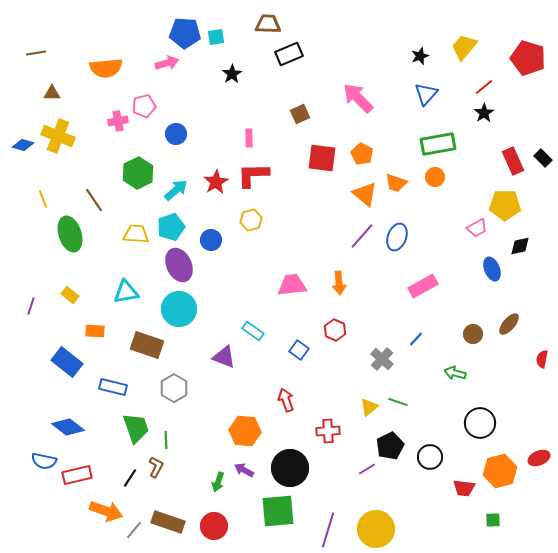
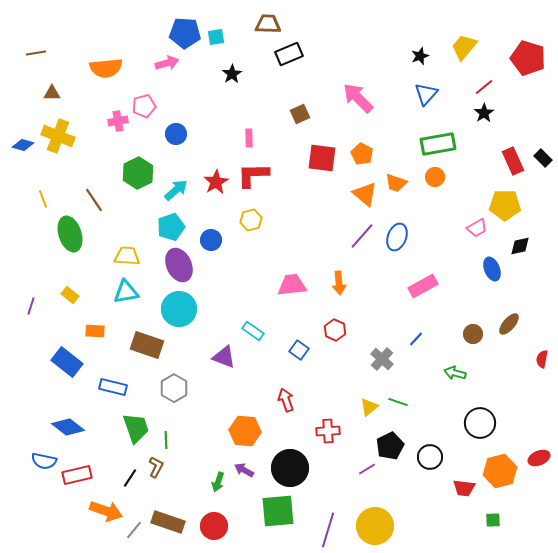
yellow trapezoid at (136, 234): moved 9 px left, 22 px down
yellow circle at (376, 529): moved 1 px left, 3 px up
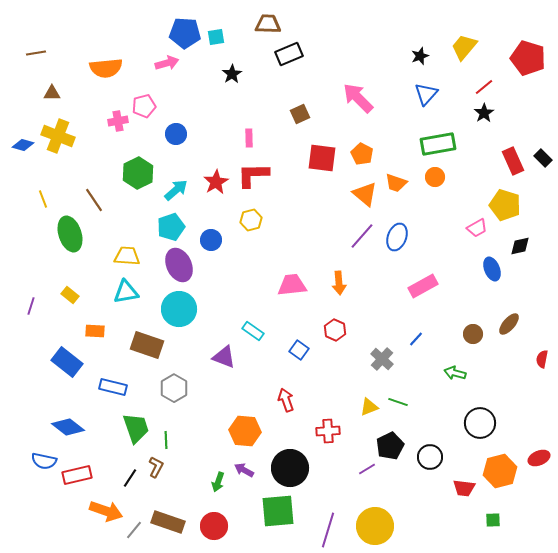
yellow pentagon at (505, 205): rotated 16 degrees clockwise
yellow triangle at (369, 407): rotated 18 degrees clockwise
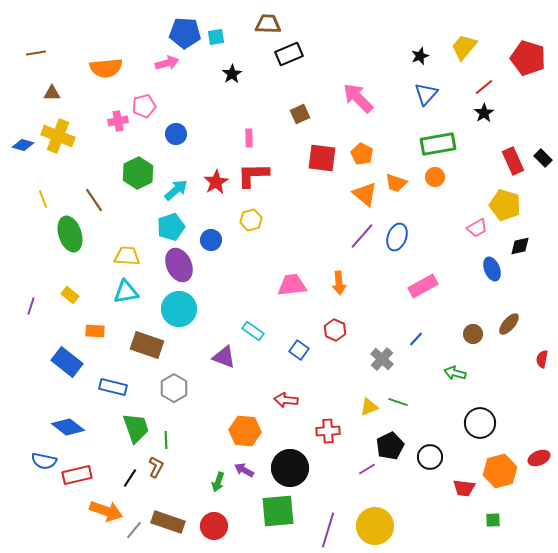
red arrow at (286, 400): rotated 65 degrees counterclockwise
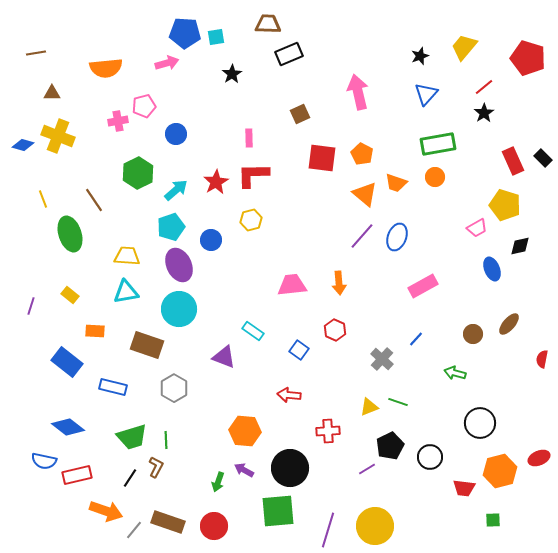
pink arrow at (358, 98): moved 6 px up; rotated 32 degrees clockwise
red arrow at (286, 400): moved 3 px right, 5 px up
green trapezoid at (136, 428): moved 4 px left, 9 px down; rotated 92 degrees clockwise
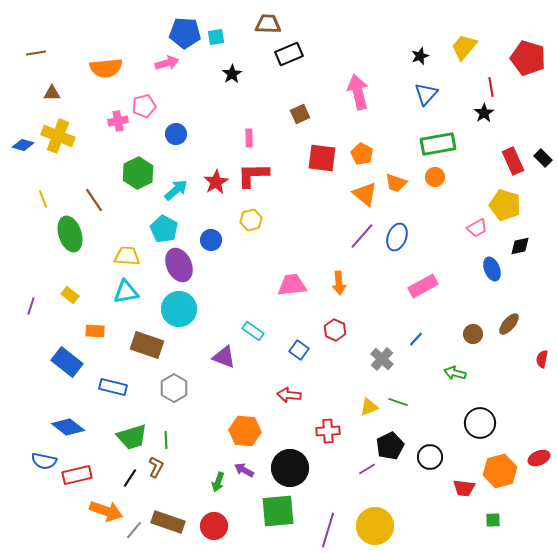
red line at (484, 87): moved 7 px right; rotated 60 degrees counterclockwise
cyan pentagon at (171, 227): moved 7 px left, 2 px down; rotated 24 degrees counterclockwise
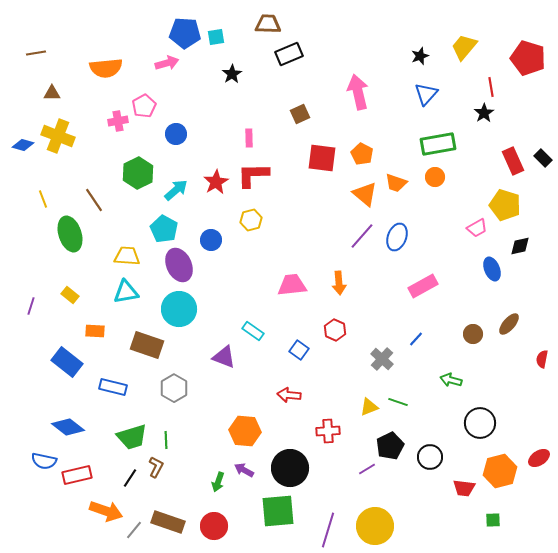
pink pentagon at (144, 106): rotated 15 degrees counterclockwise
green arrow at (455, 373): moved 4 px left, 7 px down
red ellipse at (539, 458): rotated 10 degrees counterclockwise
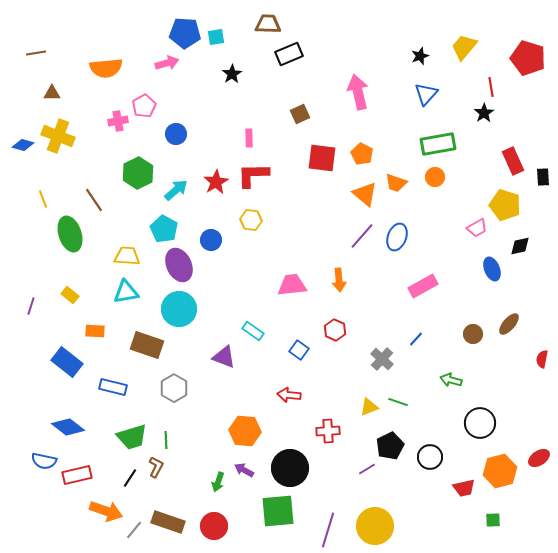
black rectangle at (543, 158): moved 19 px down; rotated 42 degrees clockwise
yellow hexagon at (251, 220): rotated 20 degrees clockwise
orange arrow at (339, 283): moved 3 px up
red trapezoid at (464, 488): rotated 20 degrees counterclockwise
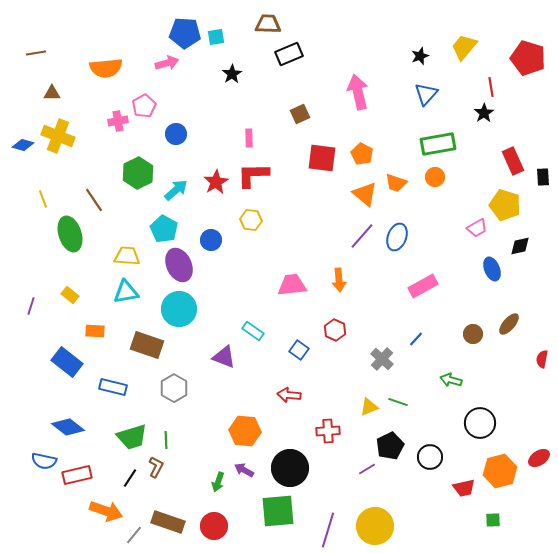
gray line at (134, 530): moved 5 px down
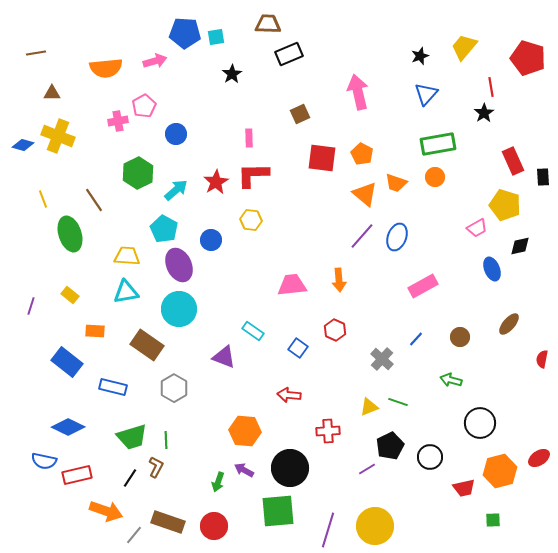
pink arrow at (167, 63): moved 12 px left, 2 px up
brown circle at (473, 334): moved 13 px left, 3 px down
brown rectangle at (147, 345): rotated 16 degrees clockwise
blue square at (299, 350): moved 1 px left, 2 px up
blue diamond at (68, 427): rotated 12 degrees counterclockwise
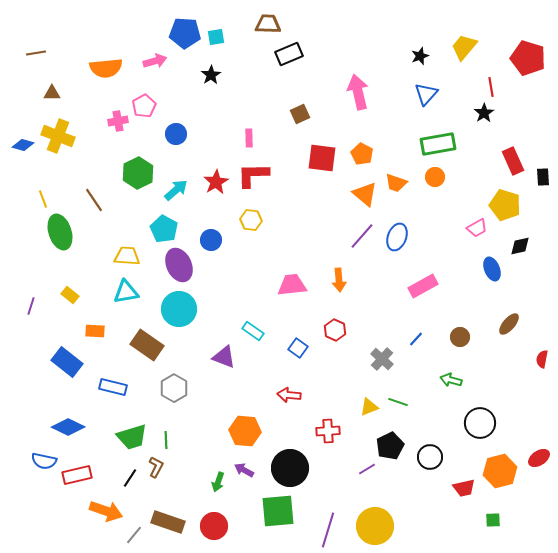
black star at (232, 74): moved 21 px left, 1 px down
green ellipse at (70, 234): moved 10 px left, 2 px up
